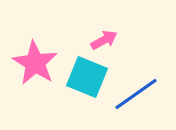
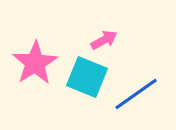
pink star: rotated 9 degrees clockwise
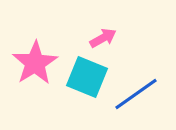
pink arrow: moved 1 px left, 2 px up
